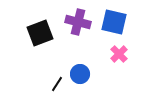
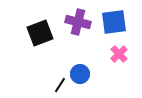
blue square: rotated 20 degrees counterclockwise
black line: moved 3 px right, 1 px down
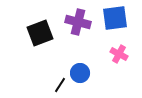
blue square: moved 1 px right, 4 px up
pink cross: rotated 18 degrees counterclockwise
blue circle: moved 1 px up
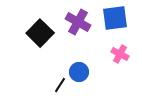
purple cross: rotated 15 degrees clockwise
black square: rotated 24 degrees counterclockwise
pink cross: moved 1 px right
blue circle: moved 1 px left, 1 px up
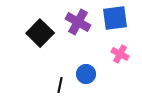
blue circle: moved 7 px right, 2 px down
black line: rotated 21 degrees counterclockwise
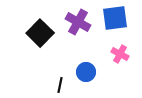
blue circle: moved 2 px up
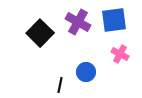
blue square: moved 1 px left, 2 px down
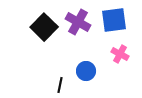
black square: moved 4 px right, 6 px up
blue circle: moved 1 px up
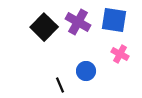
blue square: rotated 16 degrees clockwise
black line: rotated 35 degrees counterclockwise
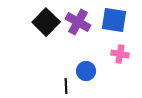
black square: moved 2 px right, 5 px up
pink cross: rotated 18 degrees counterclockwise
black line: moved 6 px right, 1 px down; rotated 21 degrees clockwise
